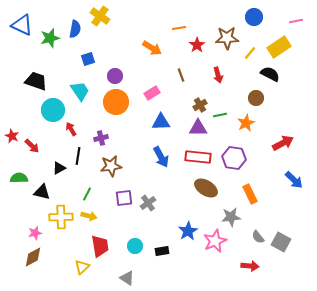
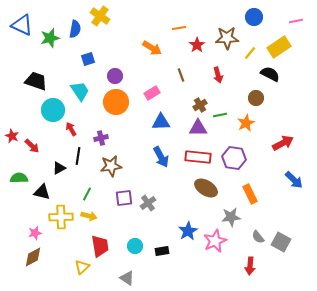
red arrow at (250, 266): rotated 90 degrees clockwise
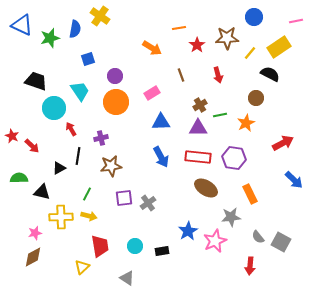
cyan circle at (53, 110): moved 1 px right, 2 px up
